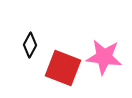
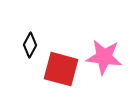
red square: moved 2 px left, 1 px down; rotated 6 degrees counterclockwise
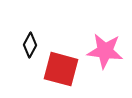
pink star: moved 1 px right, 6 px up
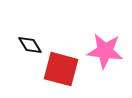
black diamond: rotated 60 degrees counterclockwise
